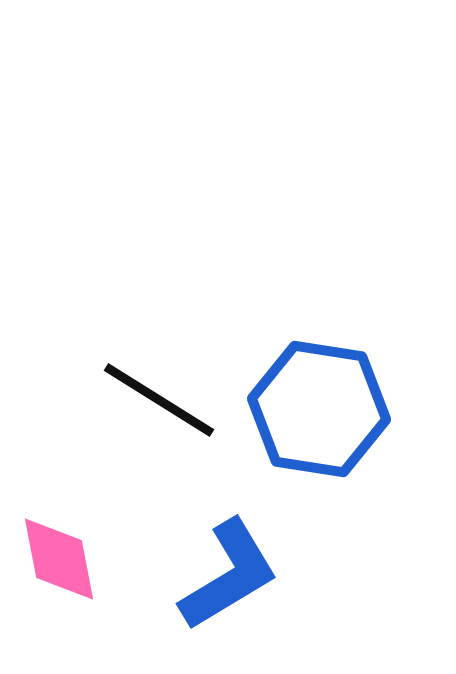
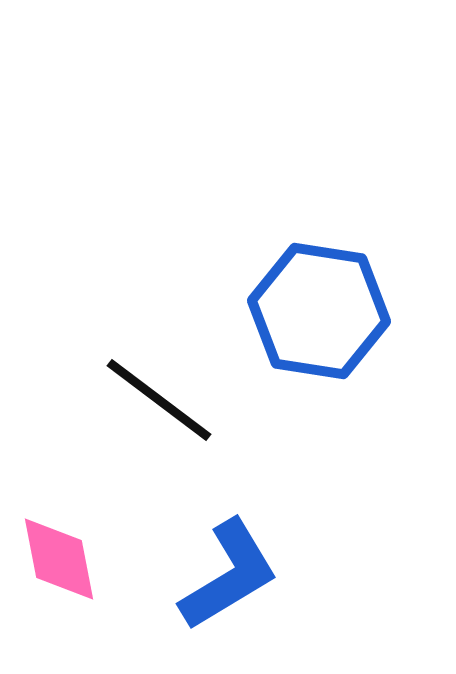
black line: rotated 5 degrees clockwise
blue hexagon: moved 98 px up
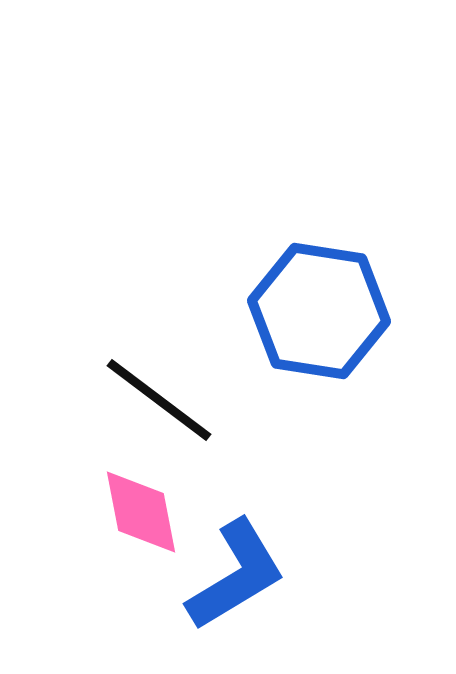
pink diamond: moved 82 px right, 47 px up
blue L-shape: moved 7 px right
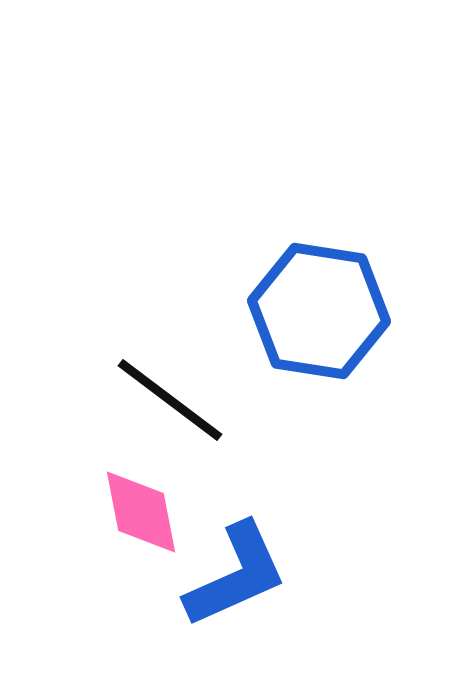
black line: moved 11 px right
blue L-shape: rotated 7 degrees clockwise
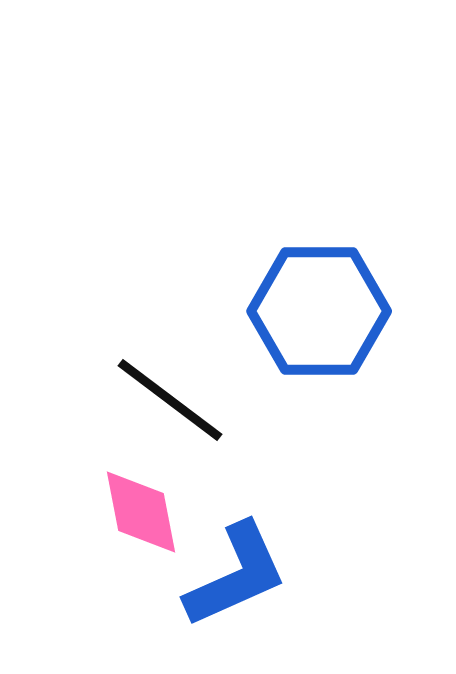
blue hexagon: rotated 9 degrees counterclockwise
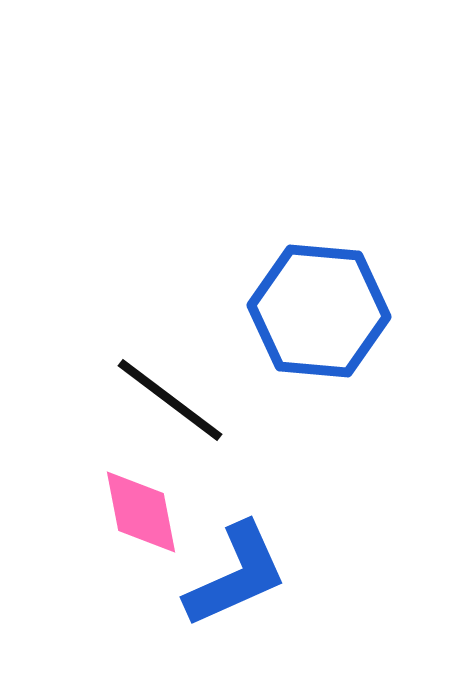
blue hexagon: rotated 5 degrees clockwise
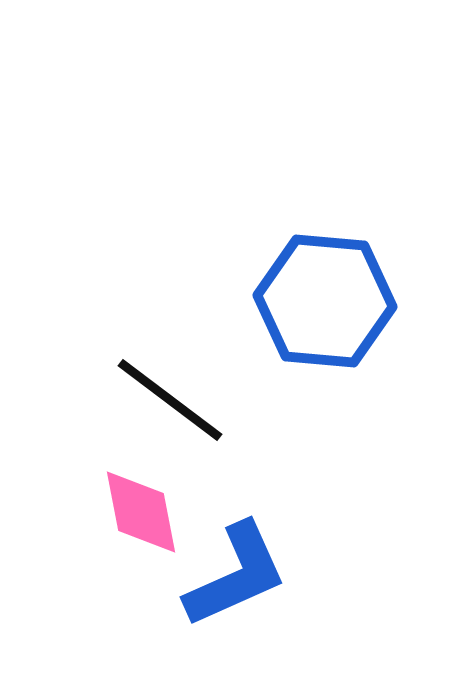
blue hexagon: moved 6 px right, 10 px up
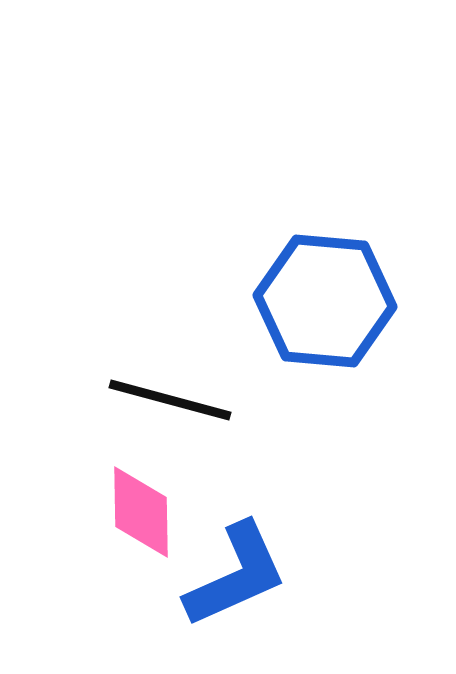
black line: rotated 22 degrees counterclockwise
pink diamond: rotated 10 degrees clockwise
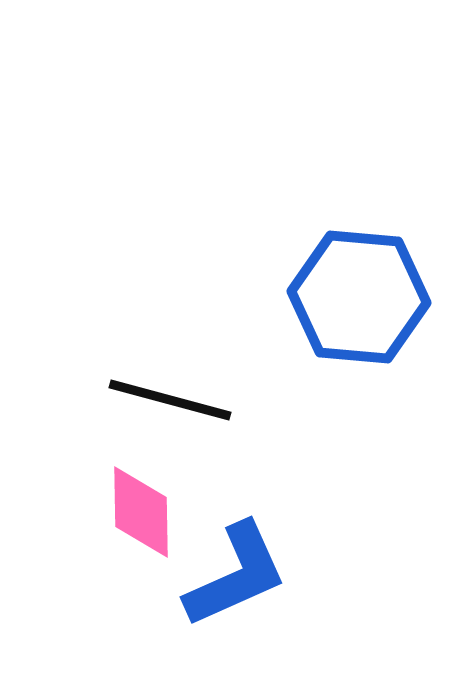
blue hexagon: moved 34 px right, 4 px up
